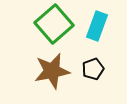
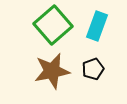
green square: moved 1 px left, 1 px down
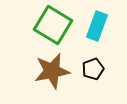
green square: rotated 18 degrees counterclockwise
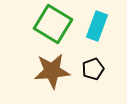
green square: moved 1 px up
brown star: rotated 6 degrees clockwise
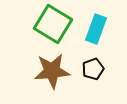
cyan rectangle: moved 1 px left, 3 px down
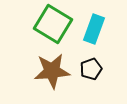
cyan rectangle: moved 2 px left
black pentagon: moved 2 px left
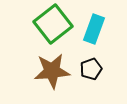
green square: rotated 21 degrees clockwise
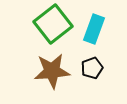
black pentagon: moved 1 px right, 1 px up
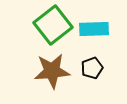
green square: moved 1 px down
cyan rectangle: rotated 68 degrees clockwise
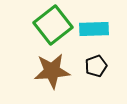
black pentagon: moved 4 px right, 2 px up
